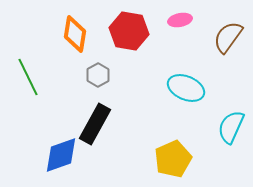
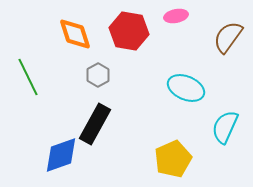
pink ellipse: moved 4 px left, 4 px up
orange diamond: rotated 27 degrees counterclockwise
cyan semicircle: moved 6 px left
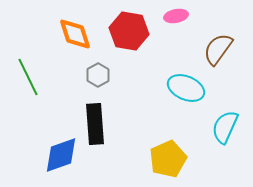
brown semicircle: moved 10 px left, 12 px down
black rectangle: rotated 33 degrees counterclockwise
yellow pentagon: moved 5 px left
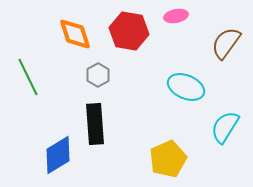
brown semicircle: moved 8 px right, 6 px up
cyan ellipse: moved 1 px up
cyan semicircle: rotated 8 degrees clockwise
blue diamond: moved 3 px left; rotated 12 degrees counterclockwise
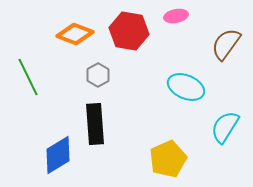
orange diamond: rotated 51 degrees counterclockwise
brown semicircle: moved 1 px down
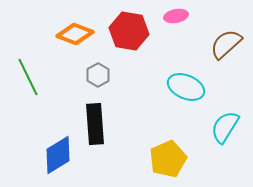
brown semicircle: rotated 12 degrees clockwise
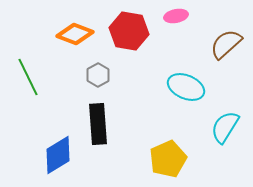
black rectangle: moved 3 px right
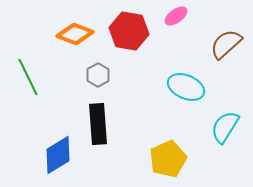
pink ellipse: rotated 25 degrees counterclockwise
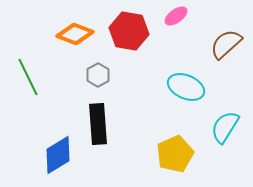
yellow pentagon: moved 7 px right, 5 px up
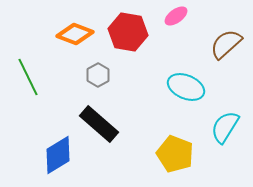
red hexagon: moved 1 px left, 1 px down
black rectangle: moved 1 px right; rotated 45 degrees counterclockwise
yellow pentagon: rotated 27 degrees counterclockwise
